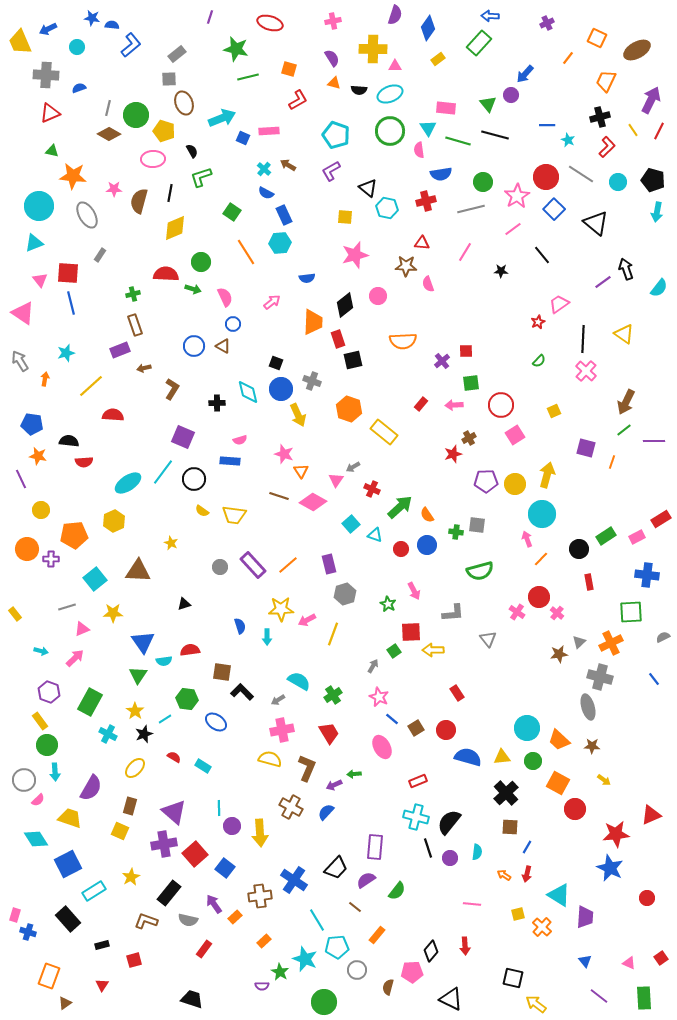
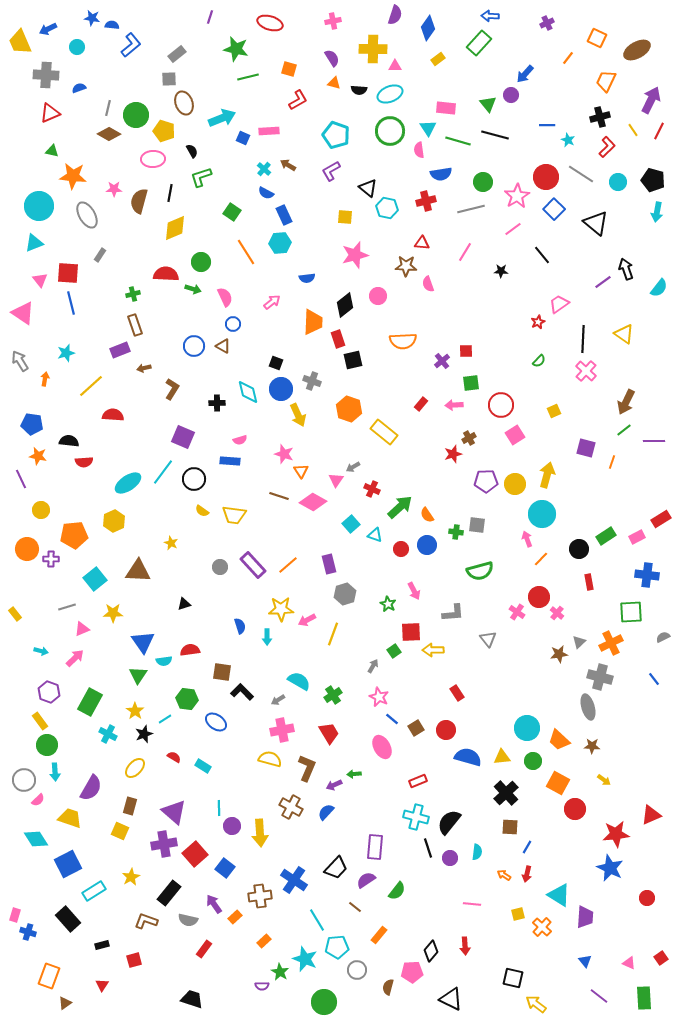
orange rectangle at (377, 935): moved 2 px right
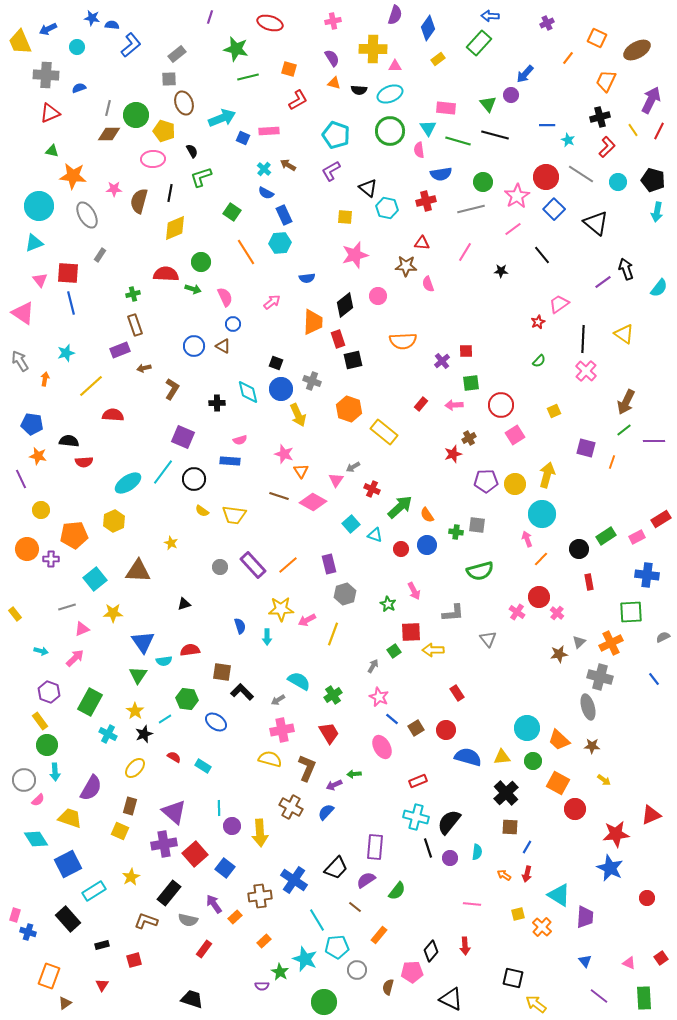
brown diamond at (109, 134): rotated 30 degrees counterclockwise
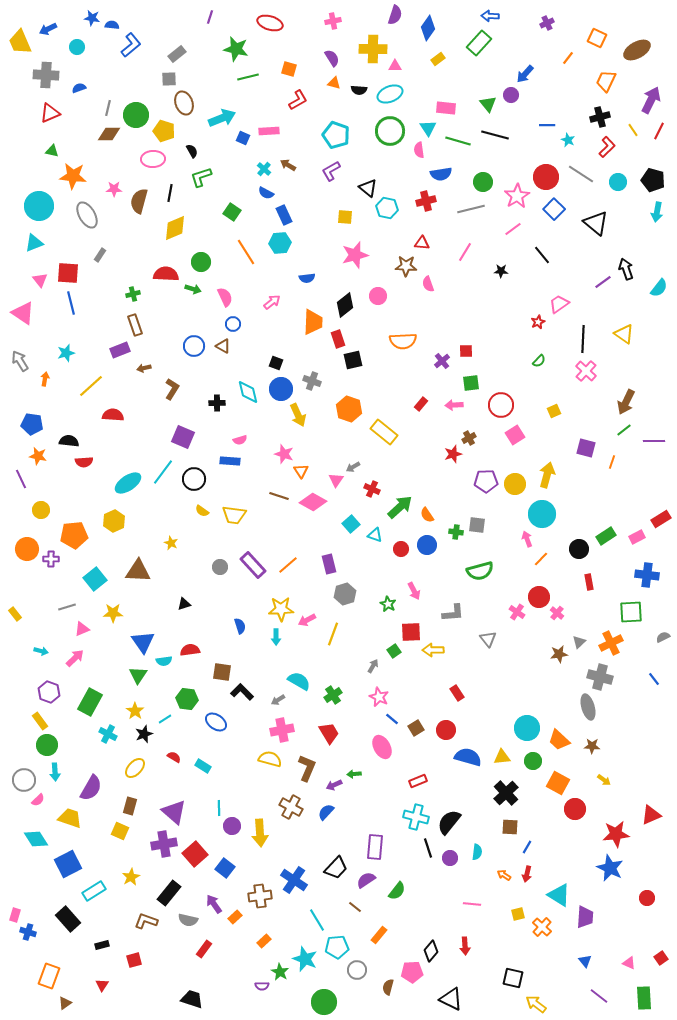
cyan arrow at (267, 637): moved 9 px right
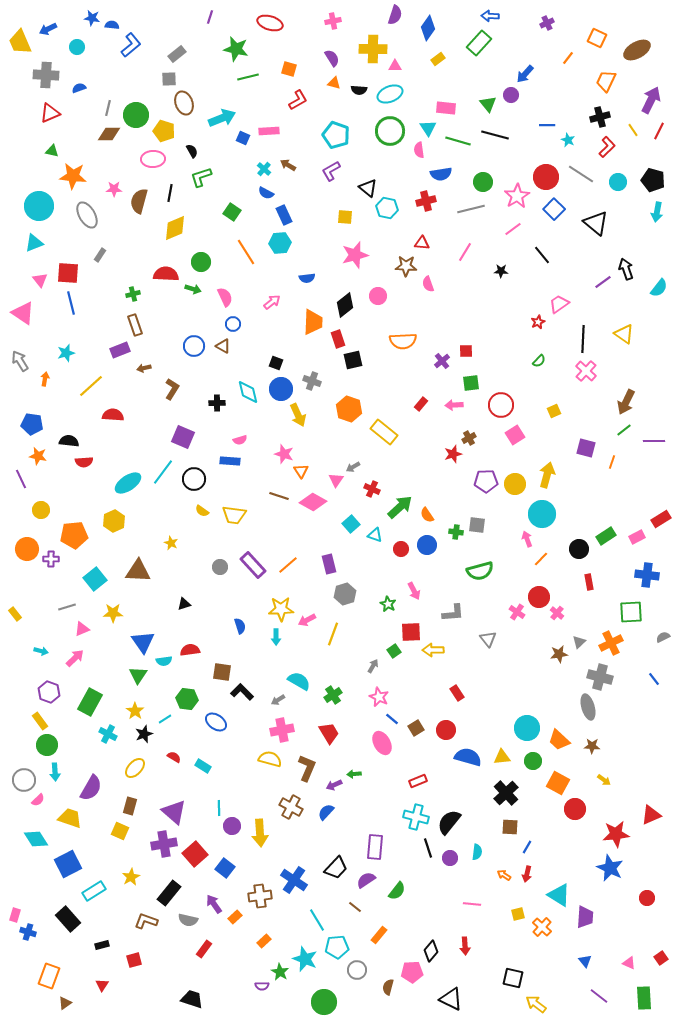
pink ellipse at (382, 747): moved 4 px up
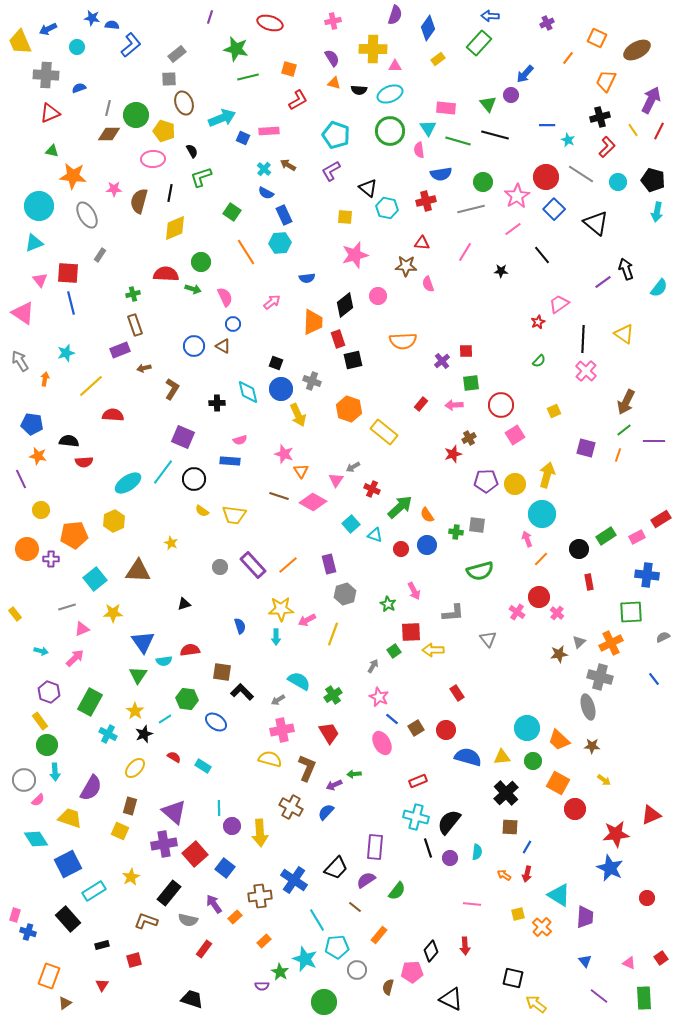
orange line at (612, 462): moved 6 px right, 7 px up
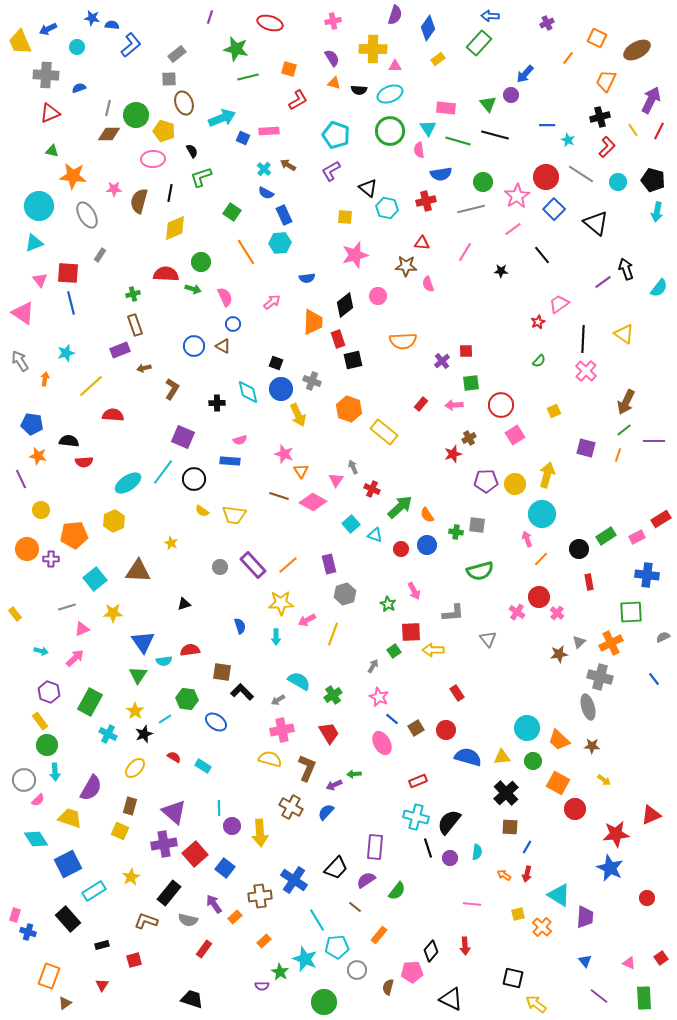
gray arrow at (353, 467): rotated 96 degrees clockwise
yellow star at (281, 609): moved 6 px up
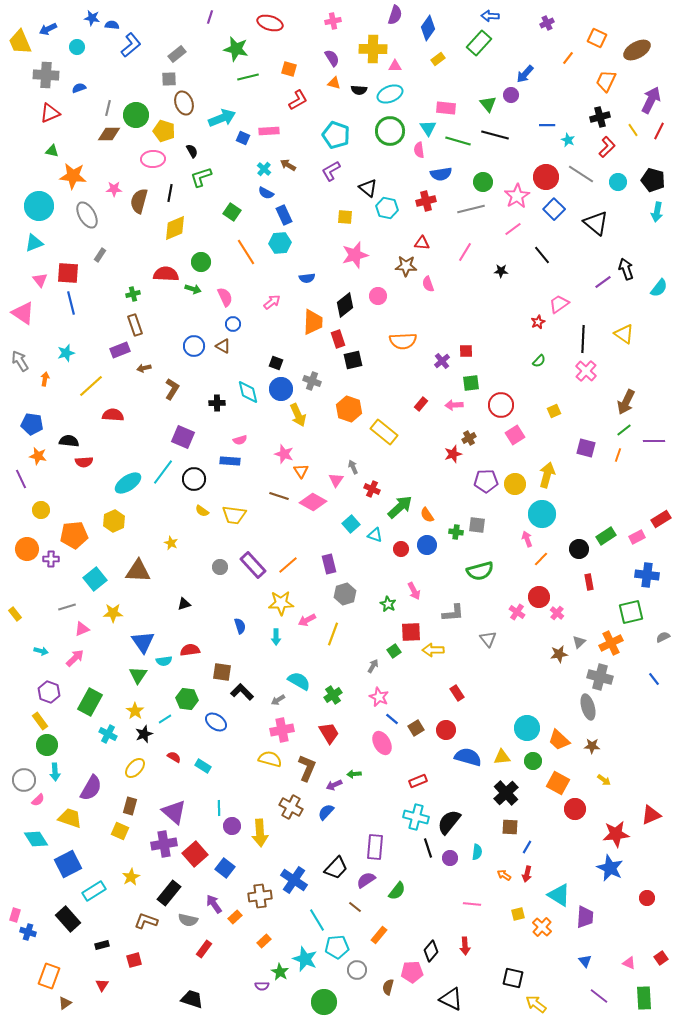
green square at (631, 612): rotated 10 degrees counterclockwise
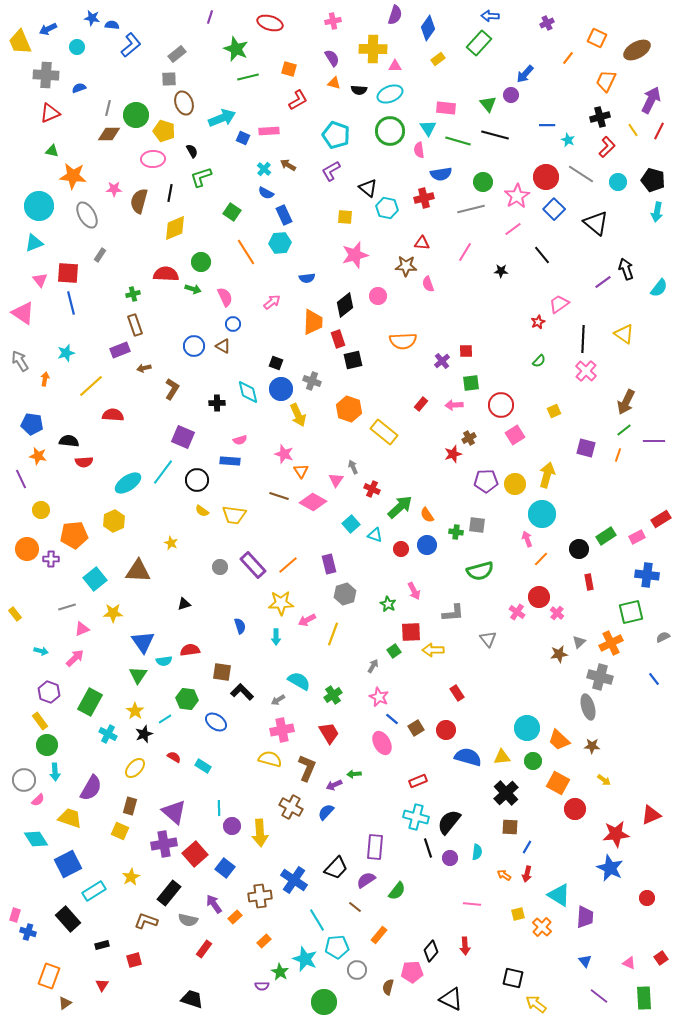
green star at (236, 49): rotated 10 degrees clockwise
red cross at (426, 201): moved 2 px left, 3 px up
black circle at (194, 479): moved 3 px right, 1 px down
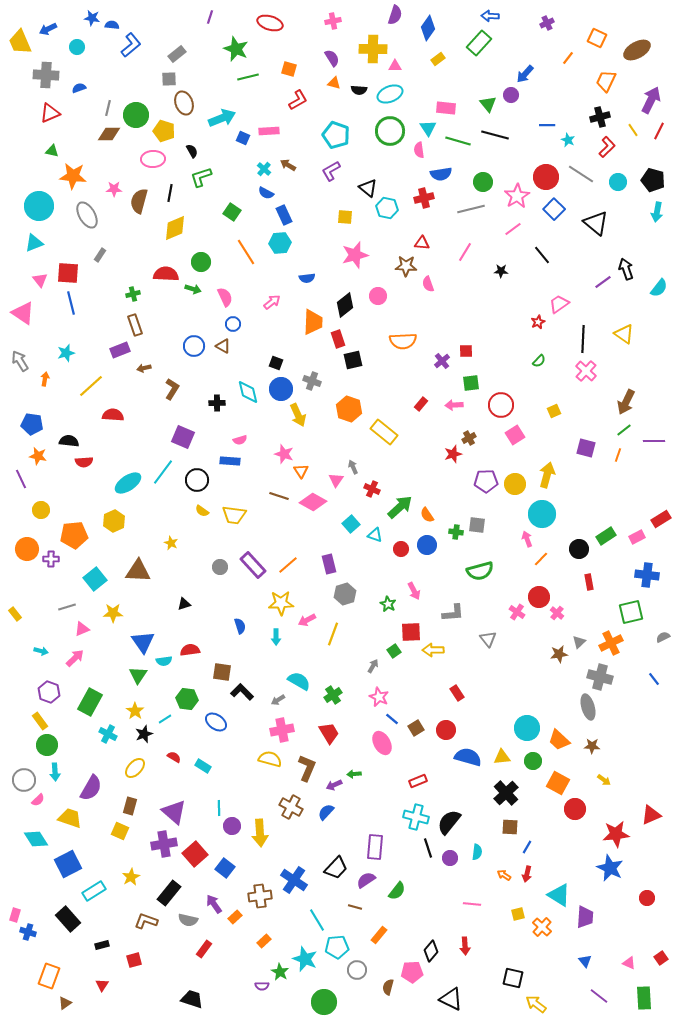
brown line at (355, 907): rotated 24 degrees counterclockwise
